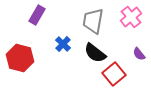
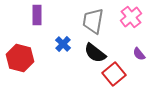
purple rectangle: rotated 30 degrees counterclockwise
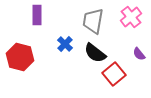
blue cross: moved 2 px right
red hexagon: moved 1 px up
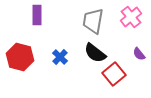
blue cross: moved 5 px left, 13 px down
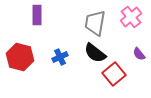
gray trapezoid: moved 2 px right, 2 px down
blue cross: rotated 21 degrees clockwise
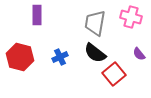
pink cross: rotated 35 degrees counterclockwise
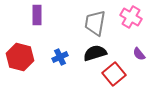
pink cross: rotated 15 degrees clockwise
black semicircle: rotated 125 degrees clockwise
